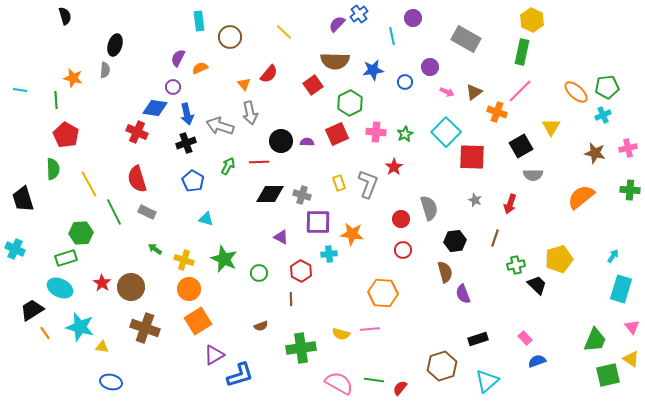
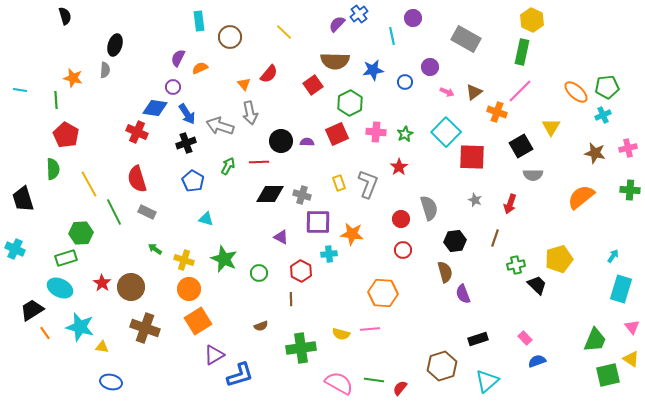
blue arrow at (187, 114): rotated 20 degrees counterclockwise
red star at (394, 167): moved 5 px right
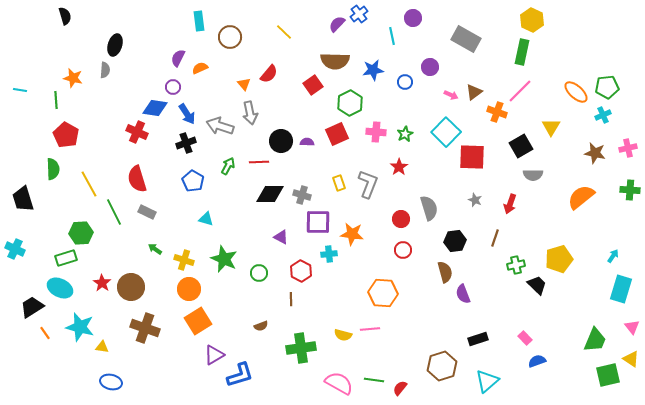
pink arrow at (447, 92): moved 4 px right, 3 px down
black trapezoid at (32, 310): moved 3 px up
yellow semicircle at (341, 334): moved 2 px right, 1 px down
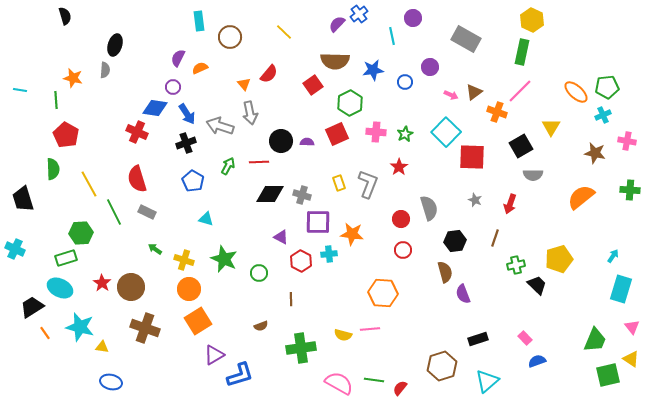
pink cross at (628, 148): moved 1 px left, 7 px up; rotated 24 degrees clockwise
red hexagon at (301, 271): moved 10 px up
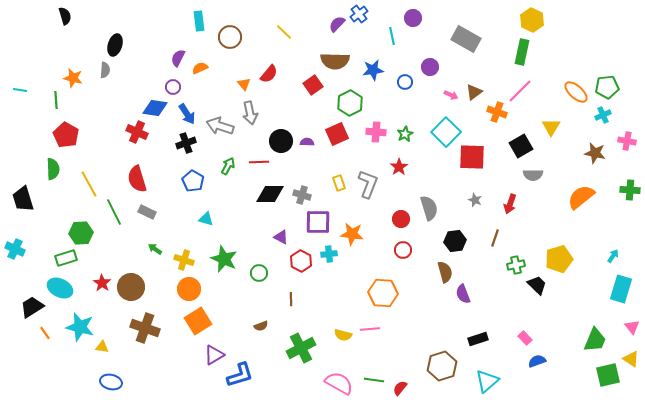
green cross at (301, 348): rotated 20 degrees counterclockwise
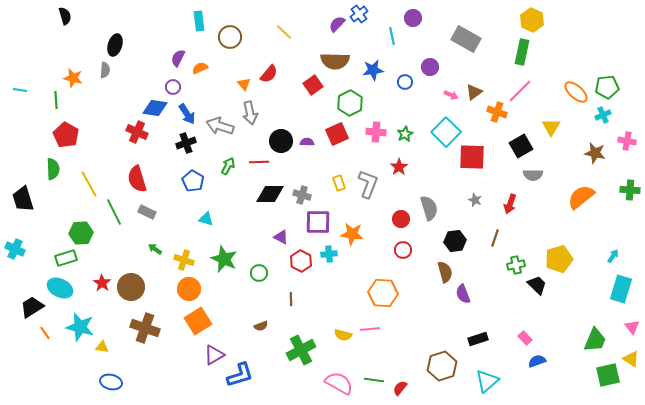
green cross at (301, 348): moved 2 px down
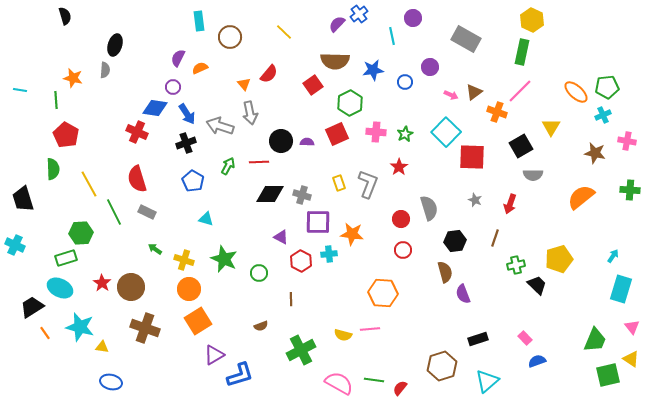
cyan cross at (15, 249): moved 4 px up
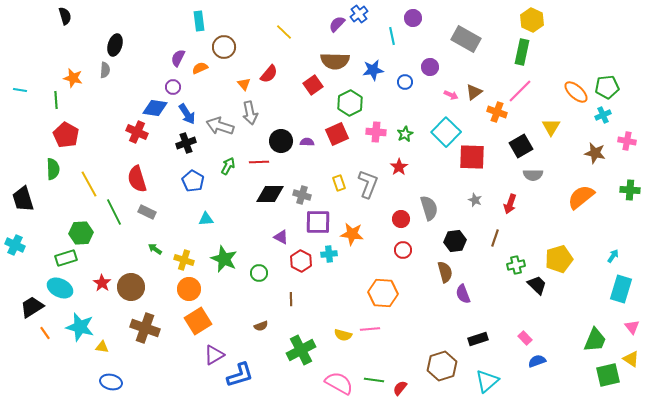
brown circle at (230, 37): moved 6 px left, 10 px down
cyan triangle at (206, 219): rotated 21 degrees counterclockwise
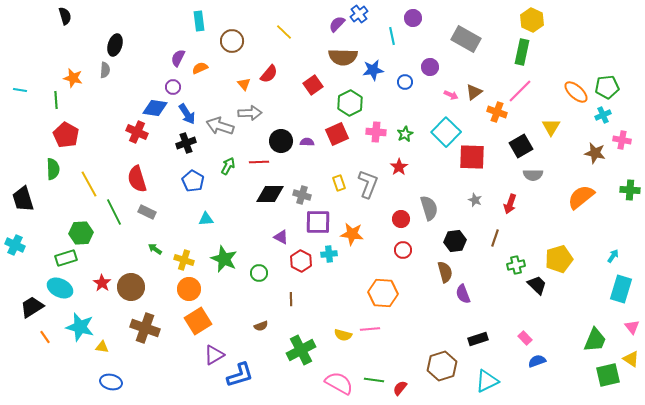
brown circle at (224, 47): moved 8 px right, 6 px up
brown semicircle at (335, 61): moved 8 px right, 4 px up
gray arrow at (250, 113): rotated 80 degrees counterclockwise
pink cross at (627, 141): moved 5 px left, 1 px up
orange line at (45, 333): moved 4 px down
cyan triangle at (487, 381): rotated 15 degrees clockwise
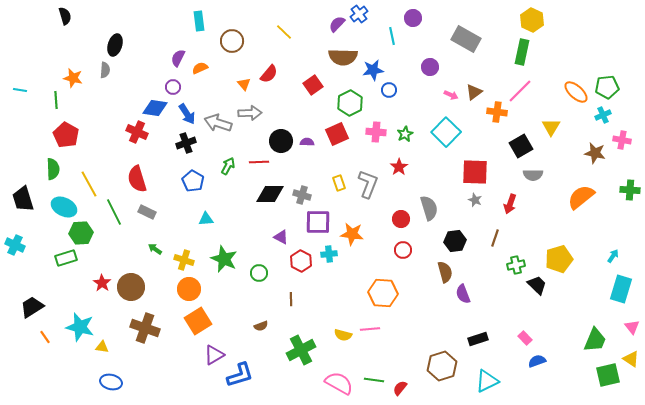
blue circle at (405, 82): moved 16 px left, 8 px down
orange cross at (497, 112): rotated 12 degrees counterclockwise
gray arrow at (220, 126): moved 2 px left, 3 px up
red square at (472, 157): moved 3 px right, 15 px down
cyan ellipse at (60, 288): moved 4 px right, 81 px up
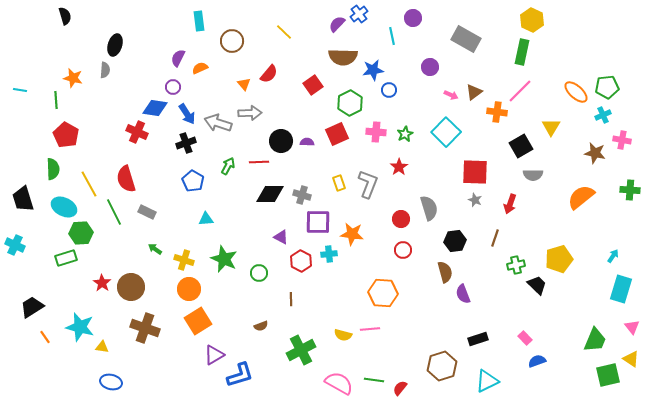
red semicircle at (137, 179): moved 11 px left
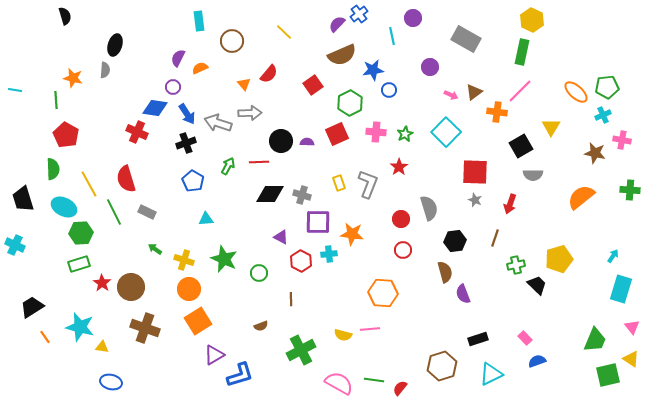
brown semicircle at (343, 57): moved 1 px left, 2 px up; rotated 24 degrees counterclockwise
cyan line at (20, 90): moved 5 px left
green rectangle at (66, 258): moved 13 px right, 6 px down
cyan triangle at (487, 381): moved 4 px right, 7 px up
